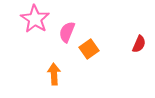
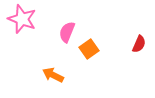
pink star: moved 13 px left; rotated 12 degrees counterclockwise
orange arrow: moved 1 px left, 1 px down; rotated 60 degrees counterclockwise
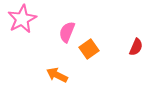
pink star: rotated 24 degrees clockwise
red semicircle: moved 3 px left, 3 px down
orange arrow: moved 4 px right
